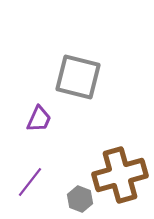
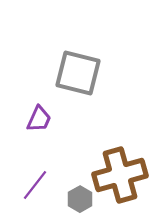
gray square: moved 4 px up
purple line: moved 5 px right, 3 px down
gray hexagon: rotated 10 degrees clockwise
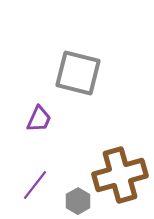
gray hexagon: moved 2 px left, 2 px down
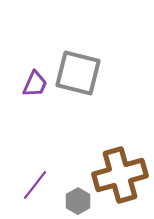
purple trapezoid: moved 4 px left, 35 px up
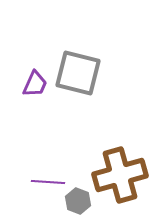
purple line: moved 13 px right, 3 px up; rotated 56 degrees clockwise
gray hexagon: rotated 10 degrees counterclockwise
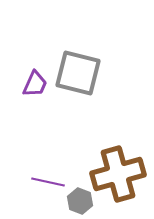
brown cross: moved 2 px left, 1 px up
purple line: rotated 8 degrees clockwise
gray hexagon: moved 2 px right
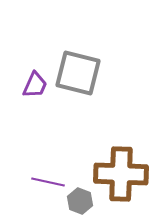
purple trapezoid: moved 1 px down
brown cross: moved 3 px right; rotated 18 degrees clockwise
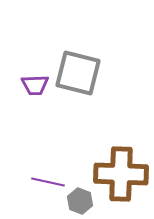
purple trapezoid: rotated 64 degrees clockwise
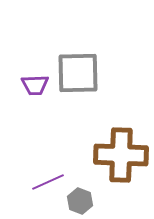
gray square: rotated 15 degrees counterclockwise
brown cross: moved 19 px up
purple line: rotated 36 degrees counterclockwise
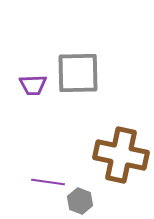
purple trapezoid: moved 2 px left
brown cross: rotated 10 degrees clockwise
purple line: rotated 32 degrees clockwise
